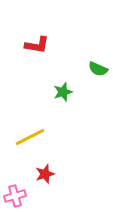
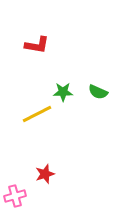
green semicircle: moved 23 px down
green star: rotated 18 degrees clockwise
yellow line: moved 7 px right, 23 px up
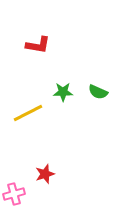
red L-shape: moved 1 px right
yellow line: moved 9 px left, 1 px up
pink cross: moved 1 px left, 2 px up
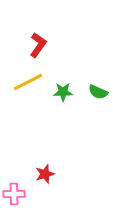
red L-shape: rotated 65 degrees counterclockwise
yellow line: moved 31 px up
pink cross: rotated 15 degrees clockwise
